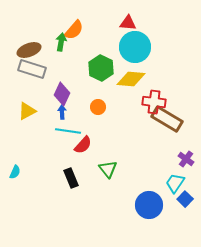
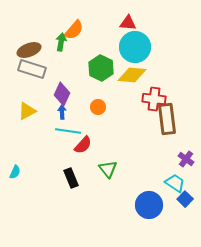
yellow diamond: moved 1 px right, 4 px up
red cross: moved 3 px up
brown rectangle: rotated 52 degrees clockwise
cyan trapezoid: rotated 90 degrees clockwise
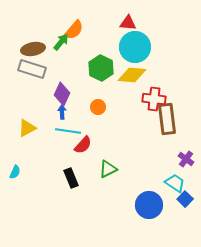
green arrow: rotated 30 degrees clockwise
brown ellipse: moved 4 px right, 1 px up; rotated 10 degrees clockwise
yellow triangle: moved 17 px down
green triangle: rotated 42 degrees clockwise
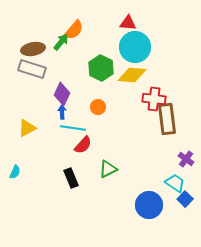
cyan line: moved 5 px right, 3 px up
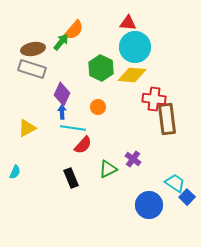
purple cross: moved 53 px left
blue square: moved 2 px right, 2 px up
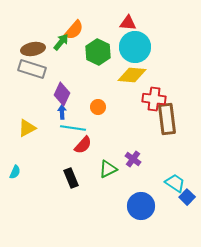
green hexagon: moved 3 px left, 16 px up
blue circle: moved 8 px left, 1 px down
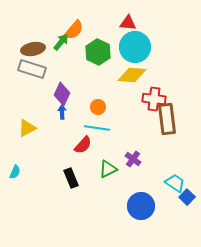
cyan line: moved 24 px right
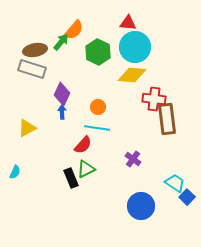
brown ellipse: moved 2 px right, 1 px down
green triangle: moved 22 px left
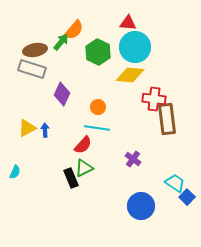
yellow diamond: moved 2 px left
blue arrow: moved 17 px left, 18 px down
green triangle: moved 2 px left, 1 px up
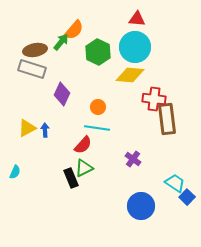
red triangle: moved 9 px right, 4 px up
